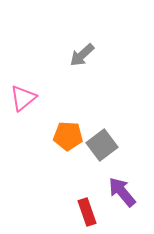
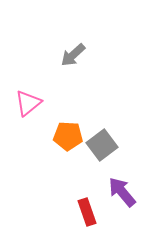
gray arrow: moved 9 px left
pink triangle: moved 5 px right, 5 px down
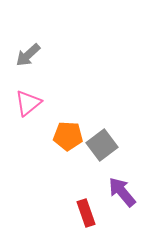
gray arrow: moved 45 px left
red rectangle: moved 1 px left, 1 px down
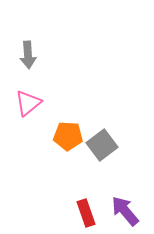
gray arrow: rotated 52 degrees counterclockwise
purple arrow: moved 3 px right, 19 px down
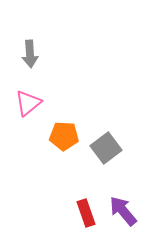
gray arrow: moved 2 px right, 1 px up
orange pentagon: moved 4 px left
gray square: moved 4 px right, 3 px down
purple arrow: moved 2 px left
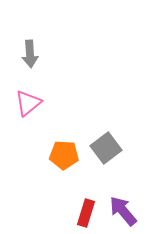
orange pentagon: moved 19 px down
red rectangle: rotated 36 degrees clockwise
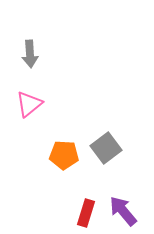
pink triangle: moved 1 px right, 1 px down
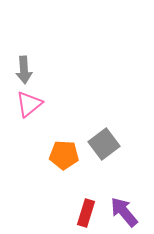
gray arrow: moved 6 px left, 16 px down
gray square: moved 2 px left, 4 px up
purple arrow: moved 1 px right, 1 px down
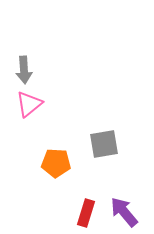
gray square: rotated 28 degrees clockwise
orange pentagon: moved 8 px left, 8 px down
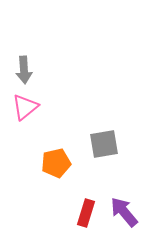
pink triangle: moved 4 px left, 3 px down
orange pentagon: rotated 16 degrees counterclockwise
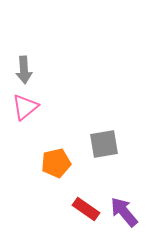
red rectangle: moved 4 px up; rotated 72 degrees counterclockwise
